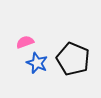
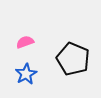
blue star: moved 11 px left, 11 px down; rotated 20 degrees clockwise
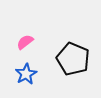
pink semicircle: rotated 18 degrees counterclockwise
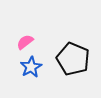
blue star: moved 5 px right, 7 px up
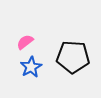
black pentagon: moved 2 px up; rotated 20 degrees counterclockwise
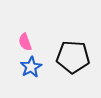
pink semicircle: rotated 72 degrees counterclockwise
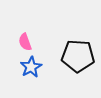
black pentagon: moved 5 px right, 1 px up
